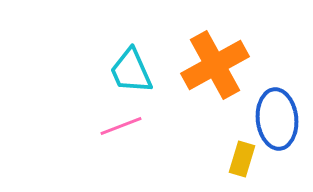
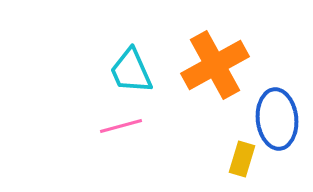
pink line: rotated 6 degrees clockwise
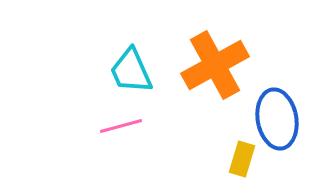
blue ellipse: rotated 4 degrees counterclockwise
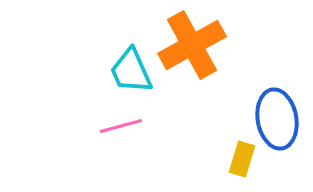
orange cross: moved 23 px left, 20 px up
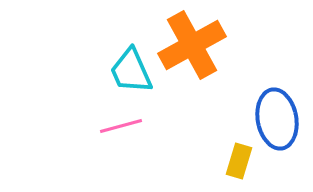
yellow rectangle: moved 3 px left, 2 px down
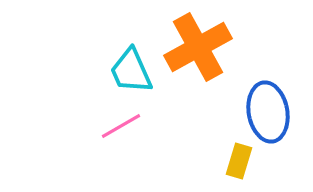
orange cross: moved 6 px right, 2 px down
blue ellipse: moved 9 px left, 7 px up
pink line: rotated 15 degrees counterclockwise
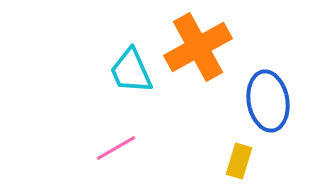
blue ellipse: moved 11 px up
pink line: moved 5 px left, 22 px down
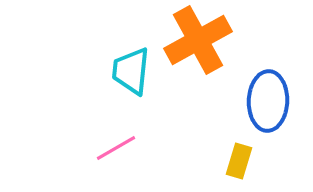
orange cross: moved 7 px up
cyan trapezoid: rotated 30 degrees clockwise
blue ellipse: rotated 12 degrees clockwise
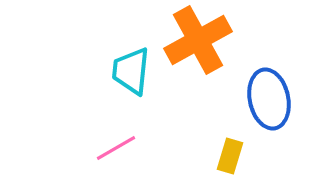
blue ellipse: moved 1 px right, 2 px up; rotated 14 degrees counterclockwise
yellow rectangle: moved 9 px left, 5 px up
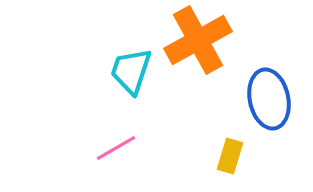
cyan trapezoid: rotated 12 degrees clockwise
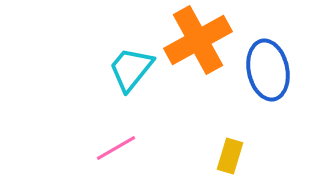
cyan trapezoid: moved 2 px up; rotated 21 degrees clockwise
blue ellipse: moved 1 px left, 29 px up
